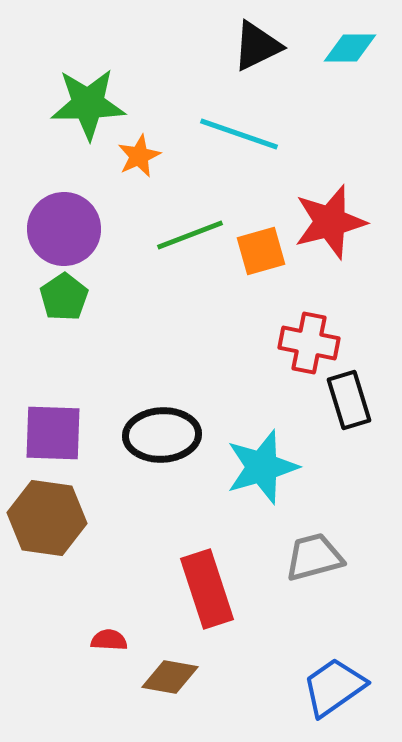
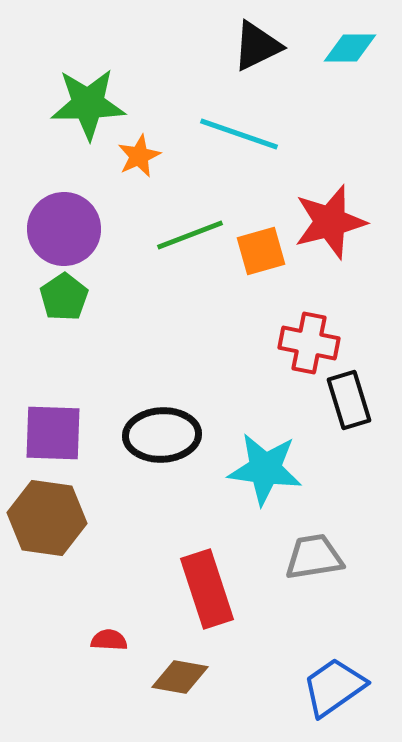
cyan star: moved 3 px right, 2 px down; rotated 24 degrees clockwise
gray trapezoid: rotated 6 degrees clockwise
brown diamond: moved 10 px right
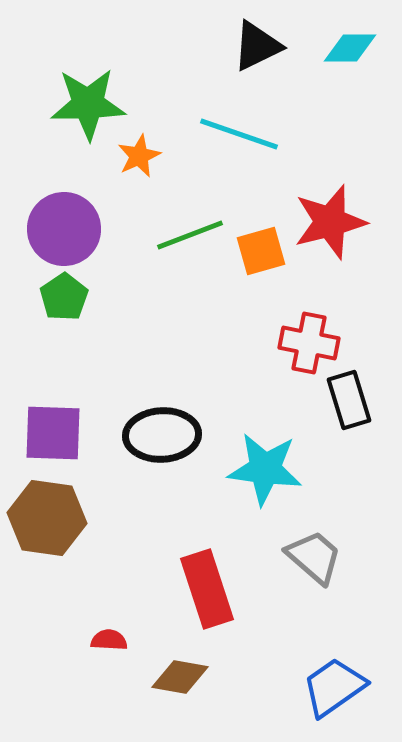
gray trapezoid: rotated 50 degrees clockwise
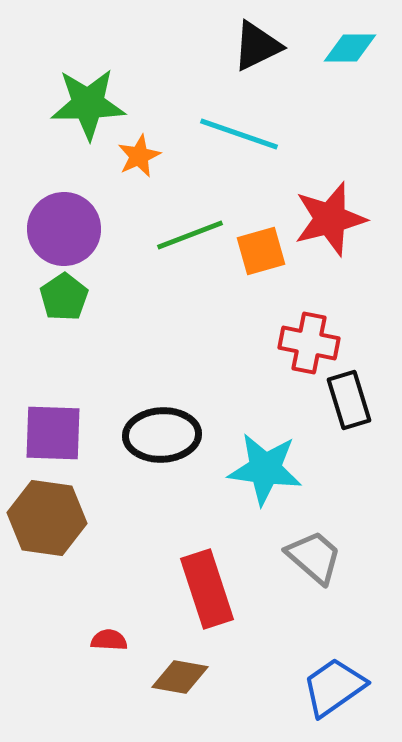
red star: moved 3 px up
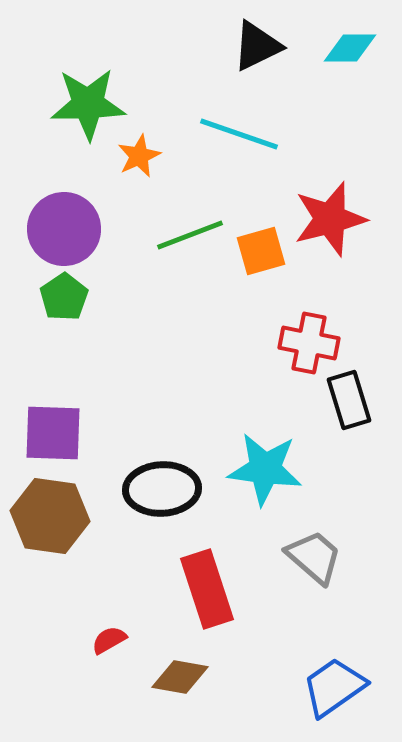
black ellipse: moved 54 px down
brown hexagon: moved 3 px right, 2 px up
red semicircle: rotated 33 degrees counterclockwise
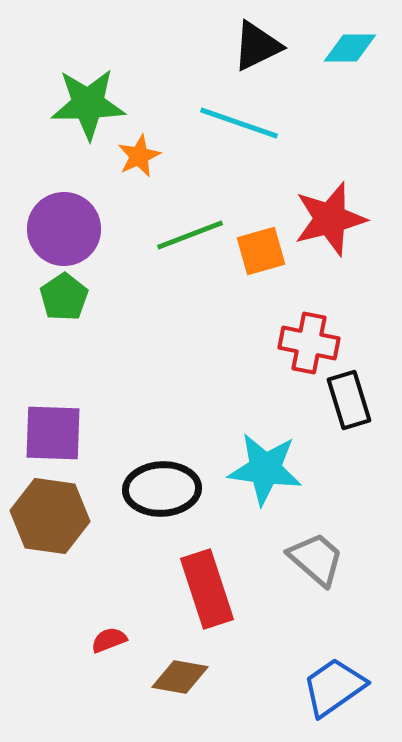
cyan line: moved 11 px up
gray trapezoid: moved 2 px right, 2 px down
red semicircle: rotated 9 degrees clockwise
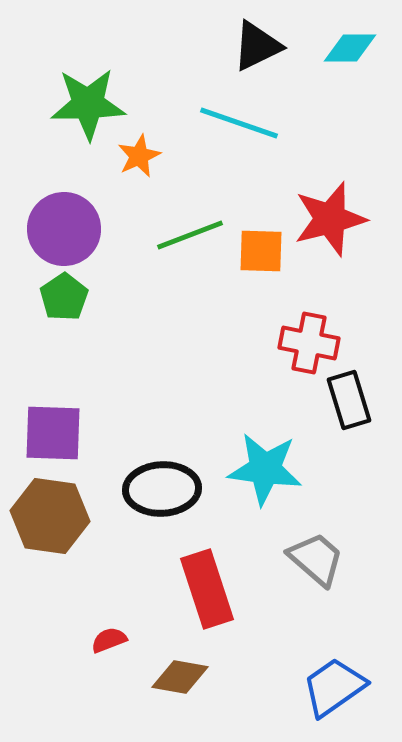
orange square: rotated 18 degrees clockwise
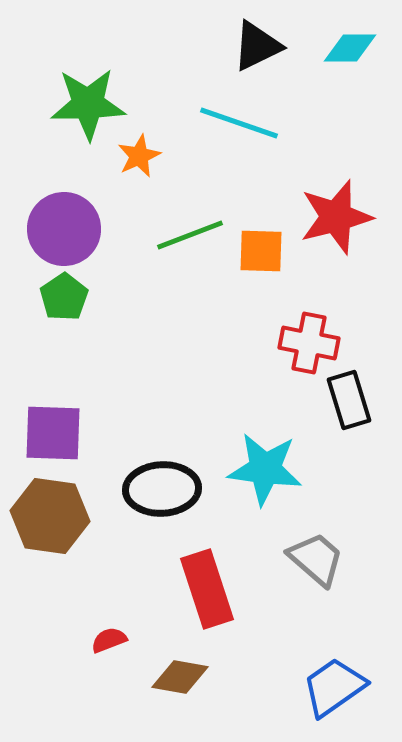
red star: moved 6 px right, 2 px up
